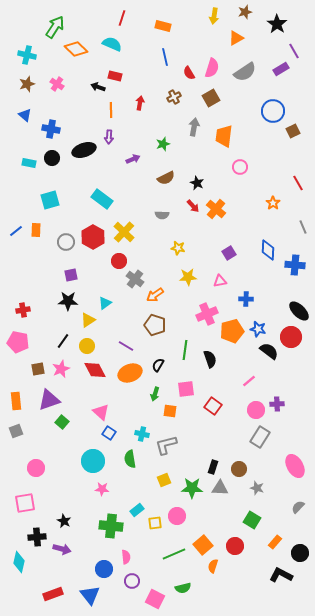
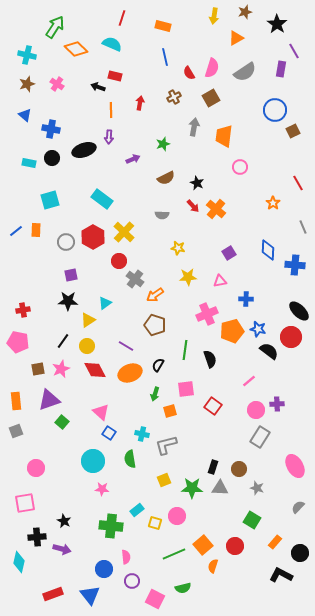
purple rectangle at (281, 69): rotated 49 degrees counterclockwise
blue circle at (273, 111): moved 2 px right, 1 px up
orange square at (170, 411): rotated 24 degrees counterclockwise
yellow square at (155, 523): rotated 24 degrees clockwise
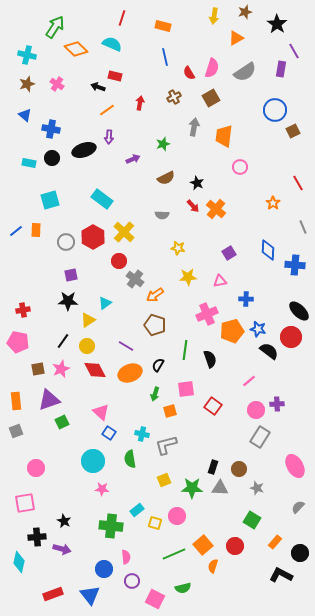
orange line at (111, 110): moved 4 px left; rotated 56 degrees clockwise
green square at (62, 422): rotated 24 degrees clockwise
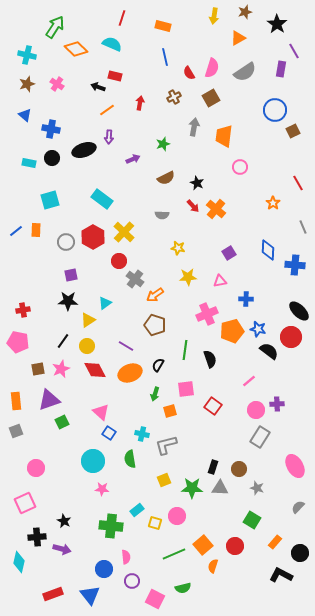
orange triangle at (236, 38): moved 2 px right
pink square at (25, 503): rotated 15 degrees counterclockwise
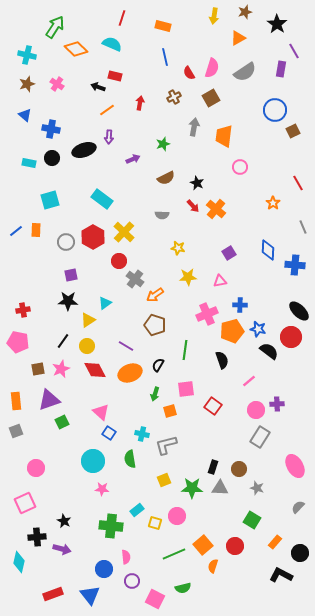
blue cross at (246, 299): moved 6 px left, 6 px down
black semicircle at (210, 359): moved 12 px right, 1 px down
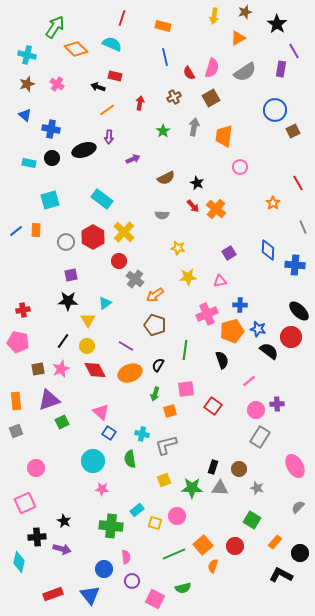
green star at (163, 144): moved 13 px up; rotated 16 degrees counterclockwise
yellow triangle at (88, 320): rotated 28 degrees counterclockwise
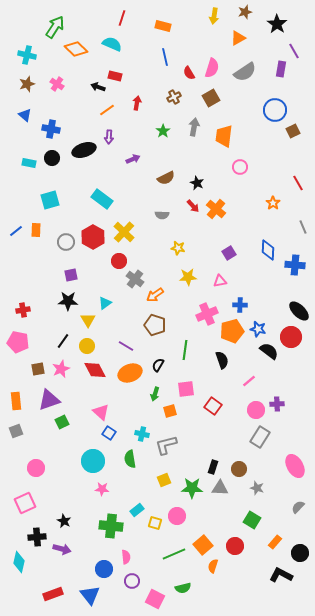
red arrow at (140, 103): moved 3 px left
